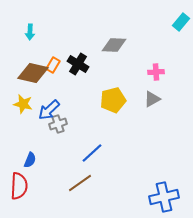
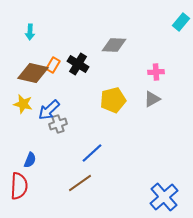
blue cross: rotated 28 degrees counterclockwise
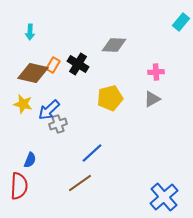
yellow pentagon: moved 3 px left, 2 px up
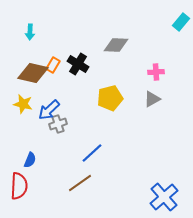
gray diamond: moved 2 px right
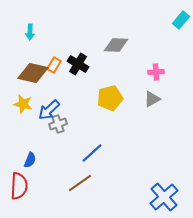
cyan rectangle: moved 2 px up
orange rectangle: moved 1 px right
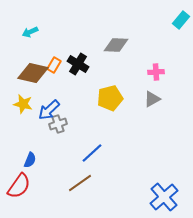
cyan arrow: rotated 63 degrees clockwise
red semicircle: rotated 32 degrees clockwise
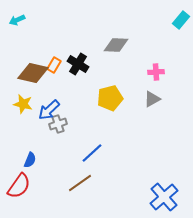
cyan arrow: moved 13 px left, 12 px up
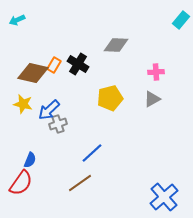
red semicircle: moved 2 px right, 3 px up
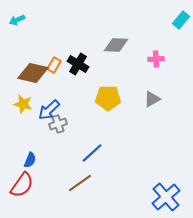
pink cross: moved 13 px up
yellow pentagon: moved 2 px left; rotated 15 degrees clockwise
red semicircle: moved 1 px right, 2 px down
blue cross: moved 2 px right
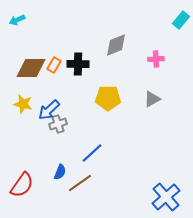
gray diamond: rotated 25 degrees counterclockwise
black cross: rotated 30 degrees counterclockwise
brown diamond: moved 2 px left, 5 px up; rotated 12 degrees counterclockwise
blue semicircle: moved 30 px right, 12 px down
